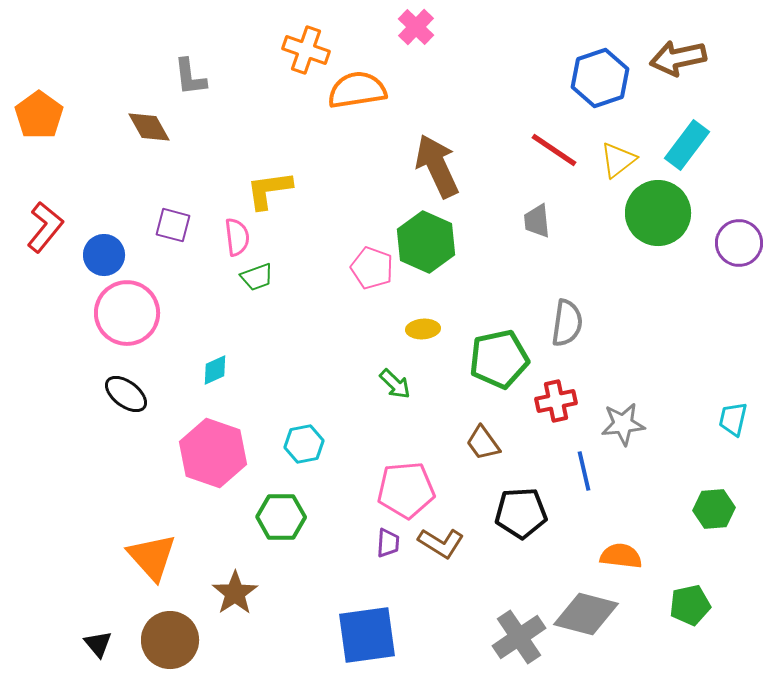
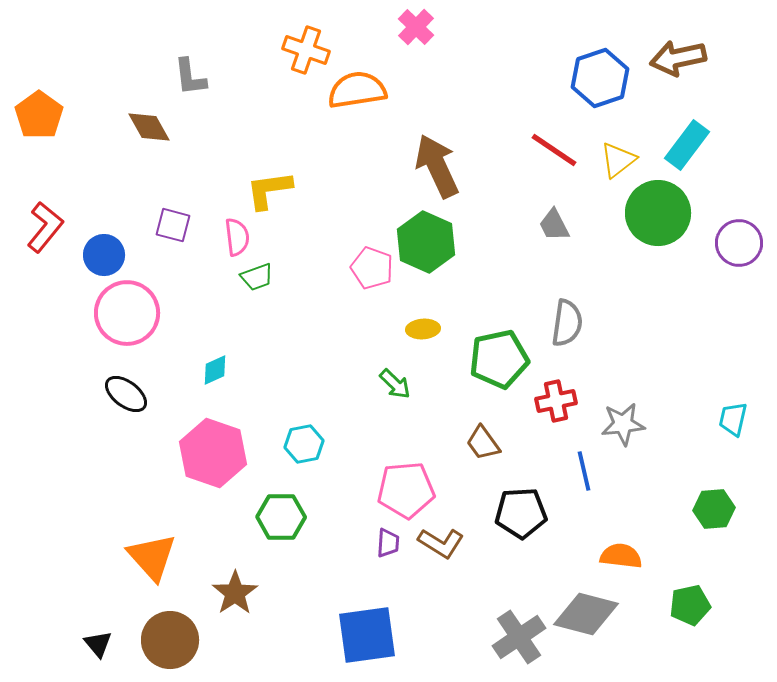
gray trapezoid at (537, 221): moved 17 px right, 4 px down; rotated 21 degrees counterclockwise
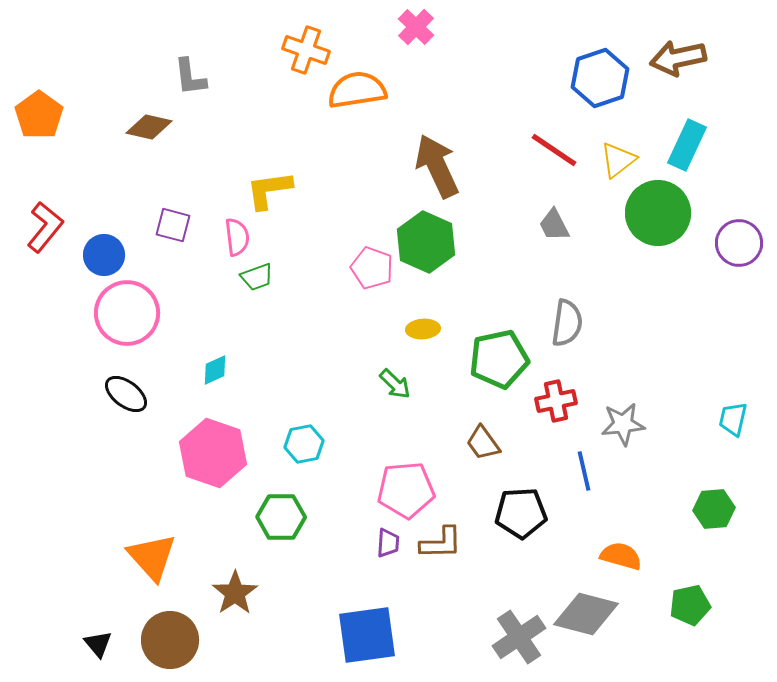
brown diamond at (149, 127): rotated 48 degrees counterclockwise
cyan rectangle at (687, 145): rotated 12 degrees counterclockwise
brown L-shape at (441, 543): rotated 33 degrees counterclockwise
orange semicircle at (621, 556): rotated 9 degrees clockwise
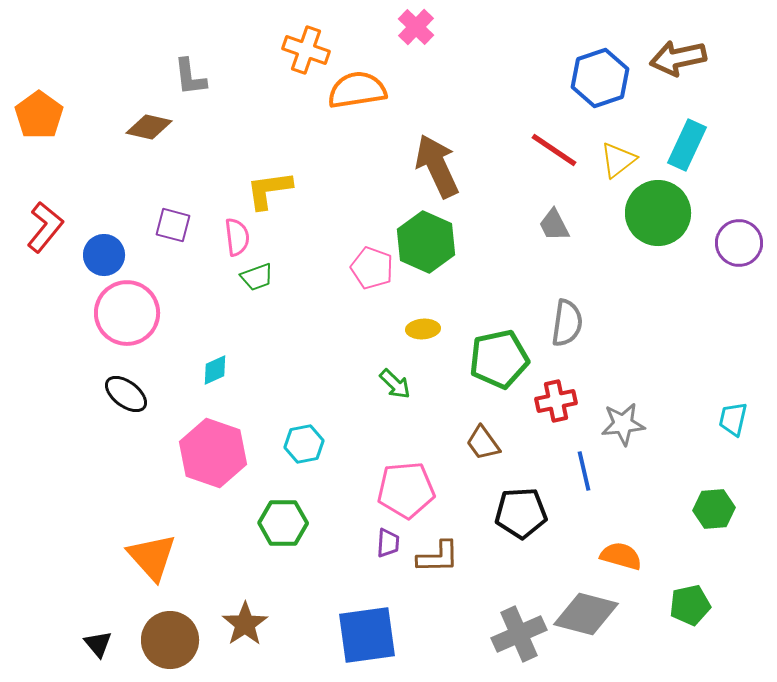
green hexagon at (281, 517): moved 2 px right, 6 px down
brown L-shape at (441, 543): moved 3 px left, 14 px down
brown star at (235, 593): moved 10 px right, 31 px down
gray cross at (519, 637): moved 3 px up; rotated 10 degrees clockwise
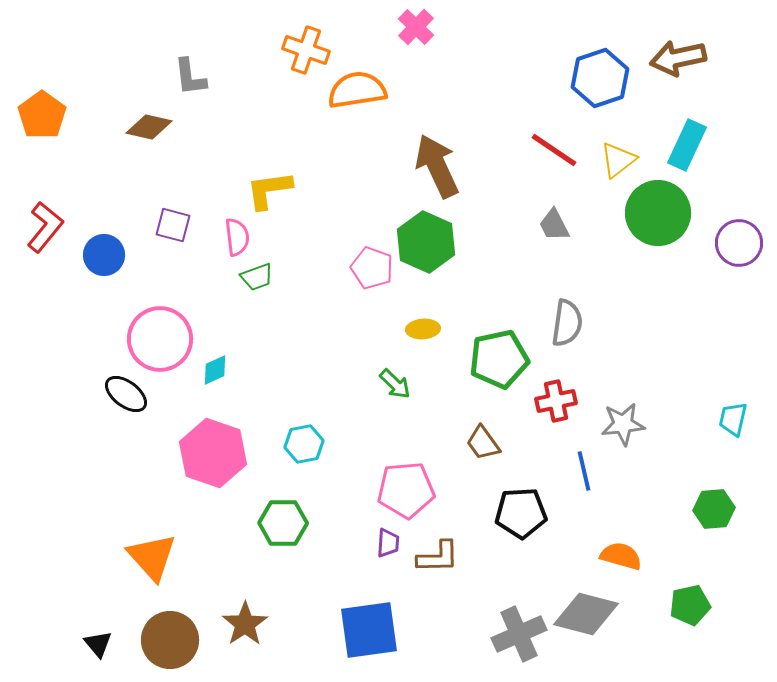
orange pentagon at (39, 115): moved 3 px right
pink circle at (127, 313): moved 33 px right, 26 px down
blue square at (367, 635): moved 2 px right, 5 px up
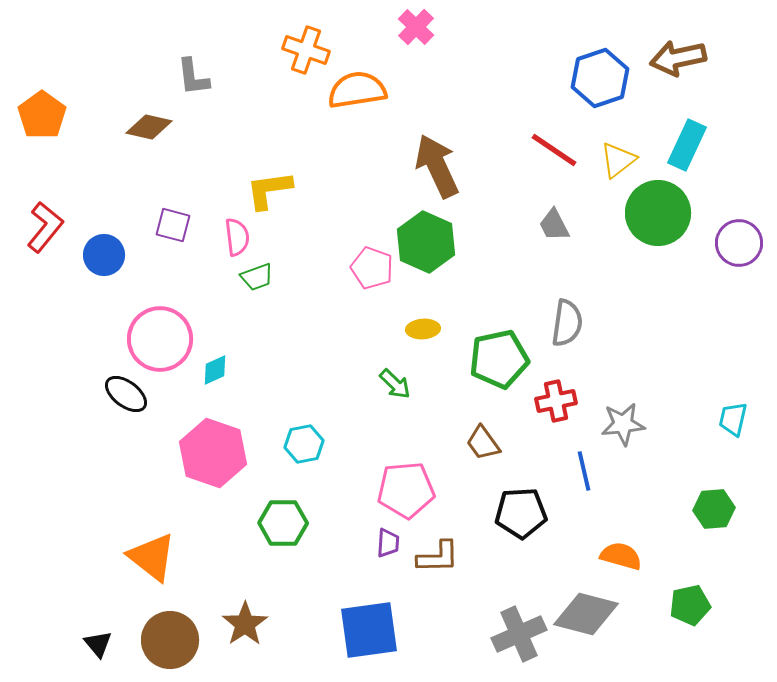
gray L-shape at (190, 77): moved 3 px right
orange triangle at (152, 557): rotated 10 degrees counterclockwise
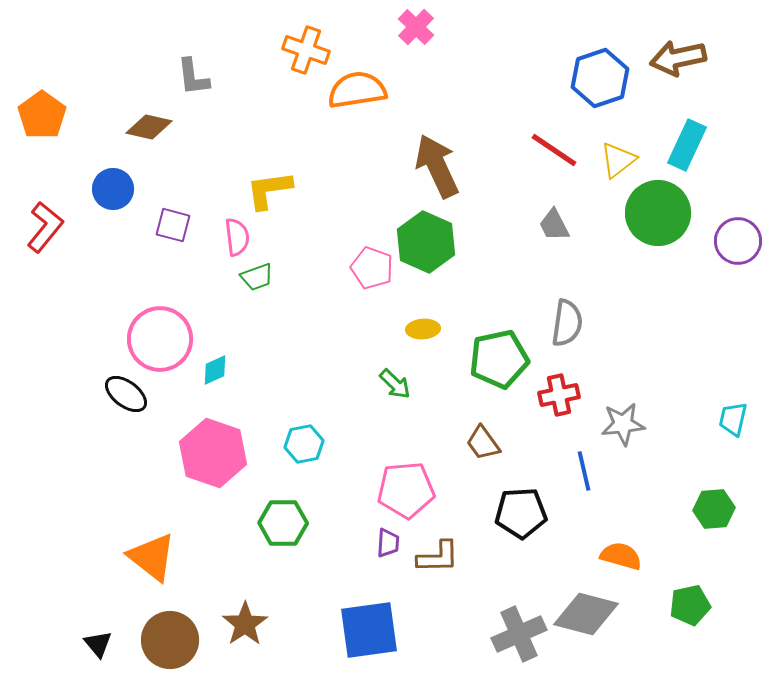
purple circle at (739, 243): moved 1 px left, 2 px up
blue circle at (104, 255): moved 9 px right, 66 px up
red cross at (556, 401): moved 3 px right, 6 px up
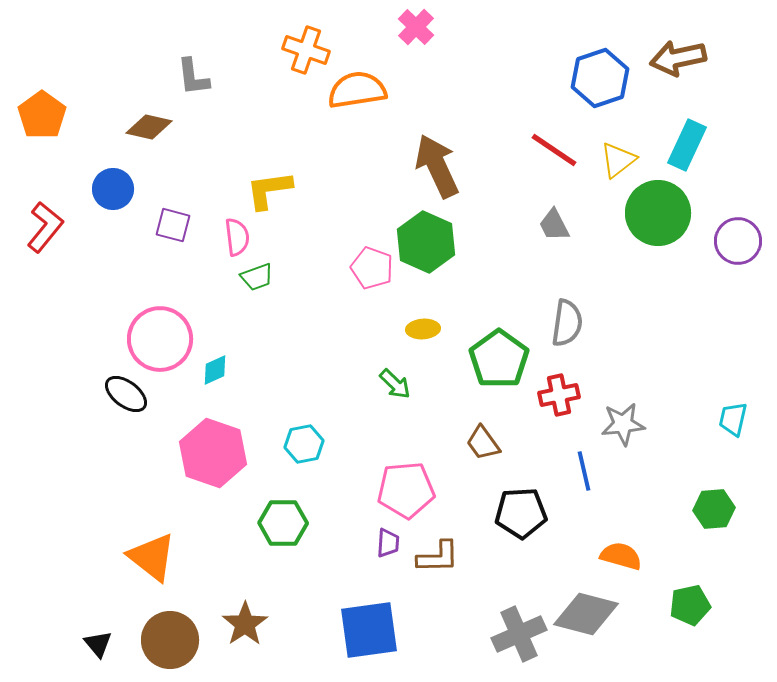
green pentagon at (499, 359): rotated 24 degrees counterclockwise
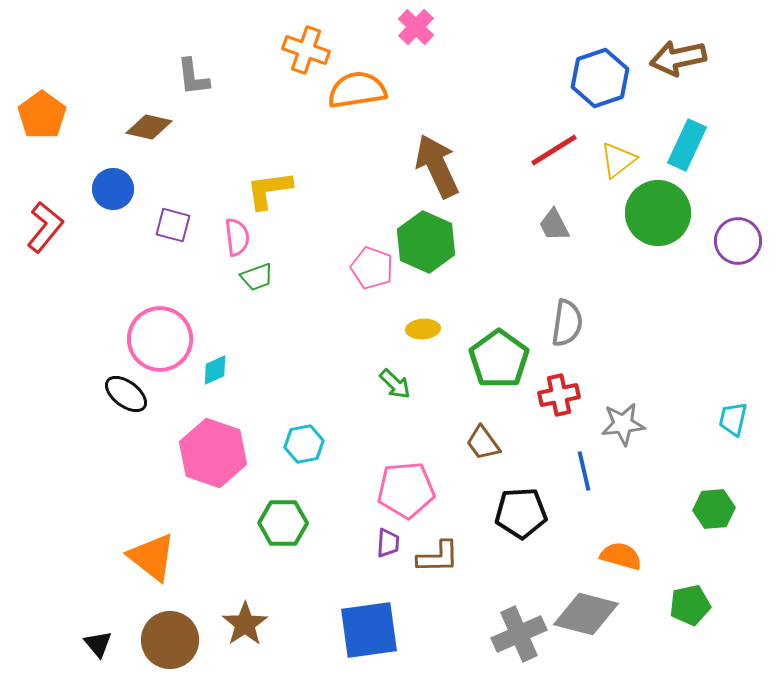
red line at (554, 150): rotated 66 degrees counterclockwise
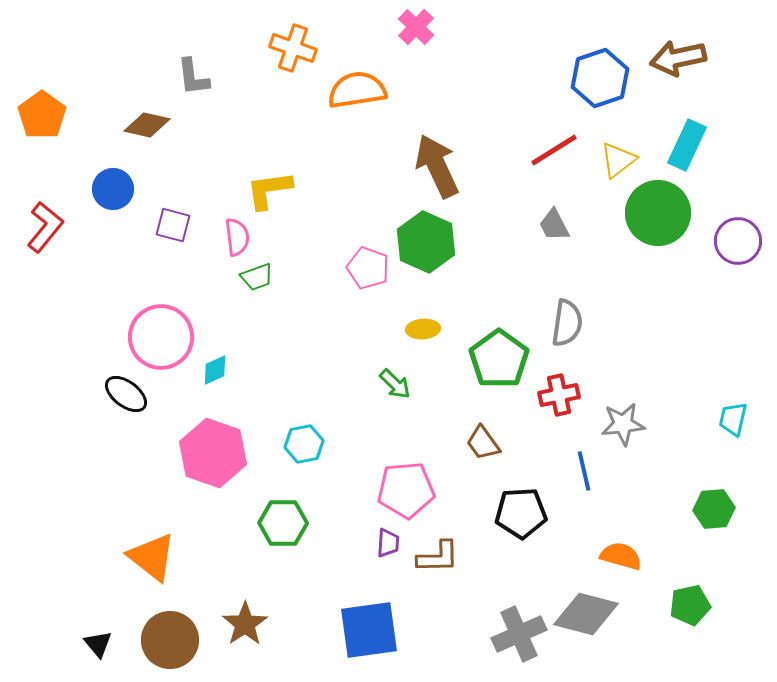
orange cross at (306, 50): moved 13 px left, 2 px up
brown diamond at (149, 127): moved 2 px left, 2 px up
pink pentagon at (372, 268): moved 4 px left
pink circle at (160, 339): moved 1 px right, 2 px up
